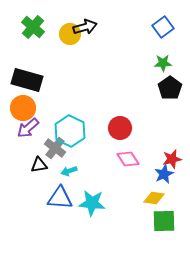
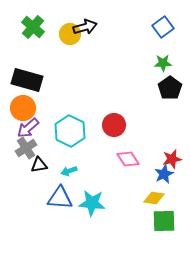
red circle: moved 6 px left, 3 px up
gray cross: moved 29 px left; rotated 20 degrees clockwise
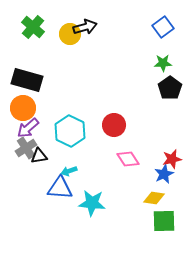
black triangle: moved 9 px up
blue triangle: moved 10 px up
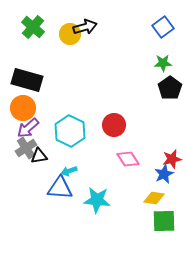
cyan star: moved 5 px right, 3 px up
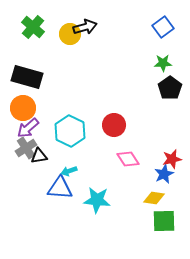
black rectangle: moved 3 px up
